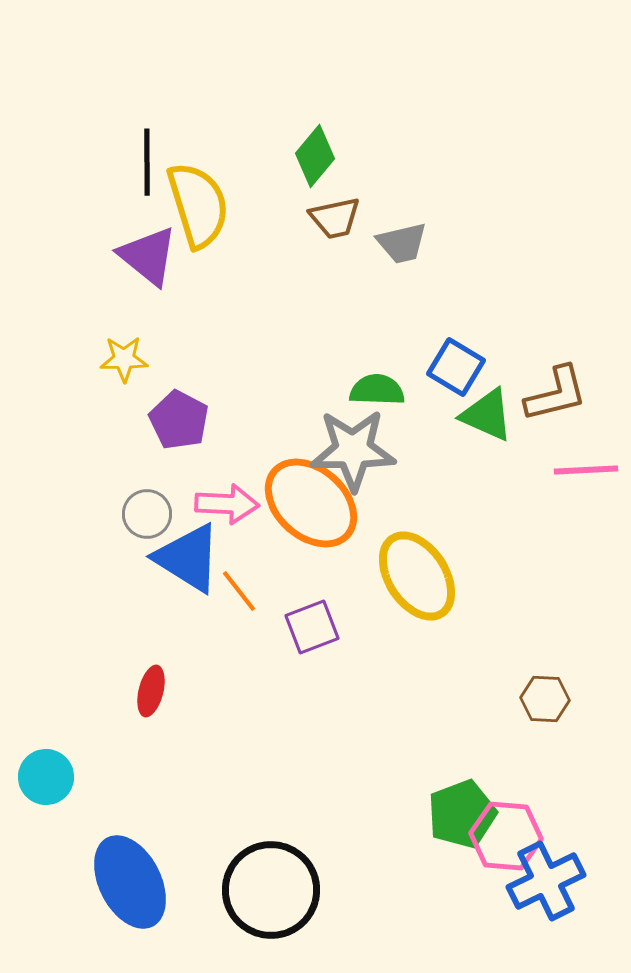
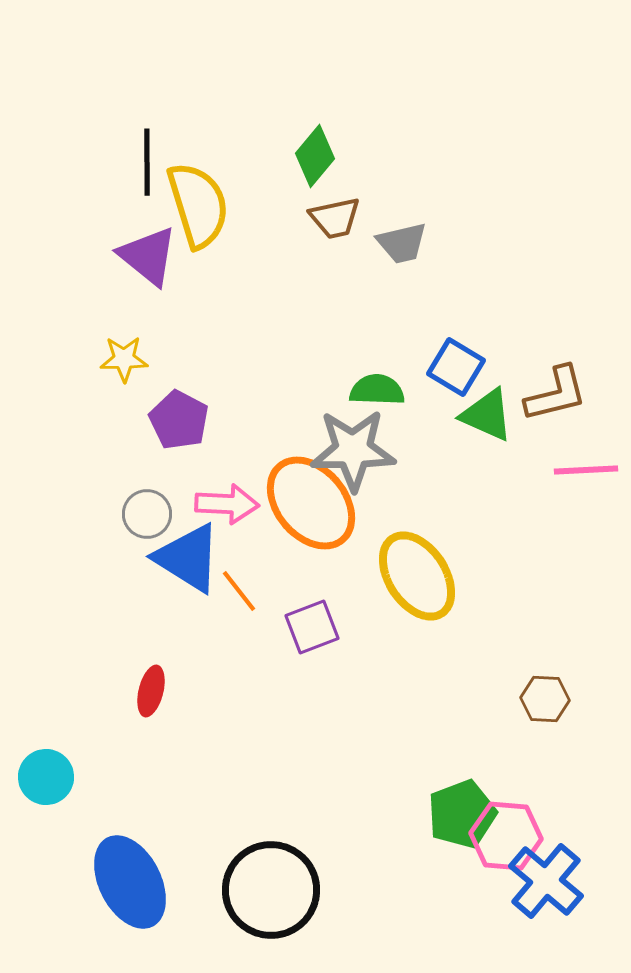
orange ellipse: rotated 8 degrees clockwise
blue cross: rotated 24 degrees counterclockwise
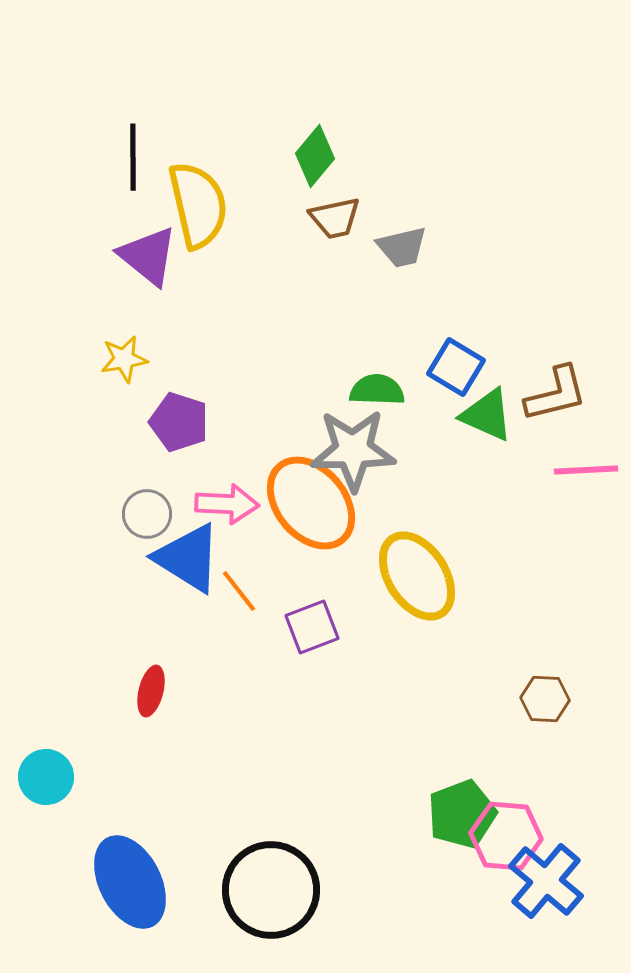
black line: moved 14 px left, 5 px up
yellow semicircle: rotated 4 degrees clockwise
gray trapezoid: moved 4 px down
yellow star: rotated 9 degrees counterclockwise
purple pentagon: moved 2 px down; rotated 10 degrees counterclockwise
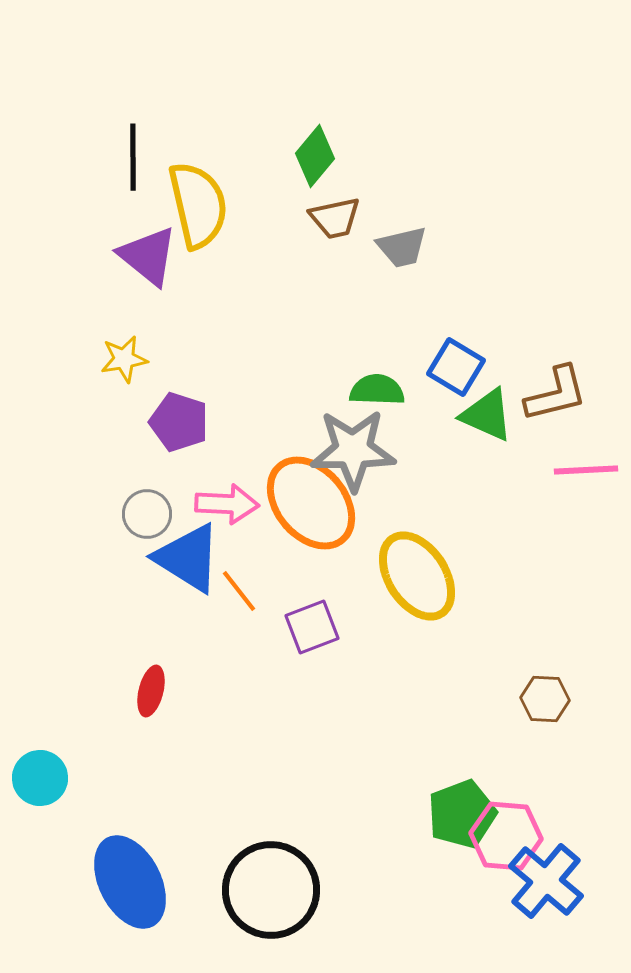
cyan circle: moved 6 px left, 1 px down
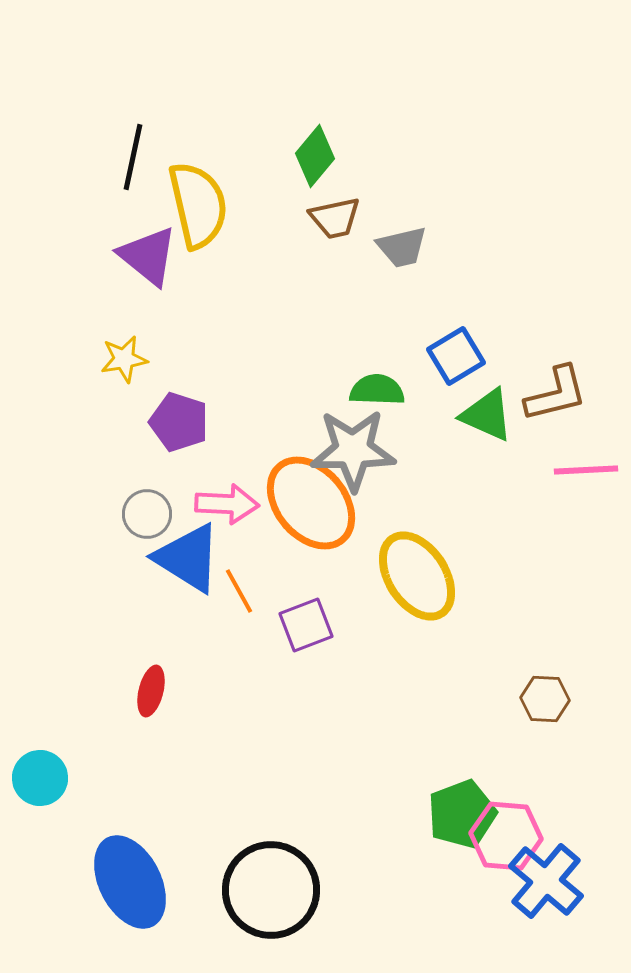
black line: rotated 12 degrees clockwise
blue square: moved 11 px up; rotated 28 degrees clockwise
orange line: rotated 9 degrees clockwise
purple square: moved 6 px left, 2 px up
